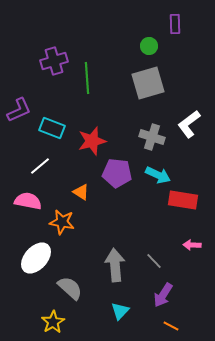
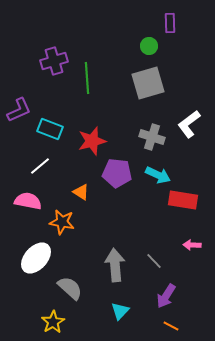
purple rectangle: moved 5 px left, 1 px up
cyan rectangle: moved 2 px left, 1 px down
purple arrow: moved 3 px right, 1 px down
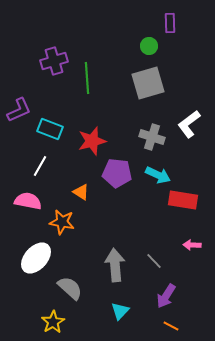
white line: rotated 20 degrees counterclockwise
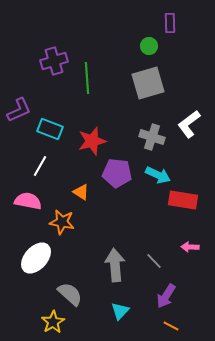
pink arrow: moved 2 px left, 2 px down
gray semicircle: moved 6 px down
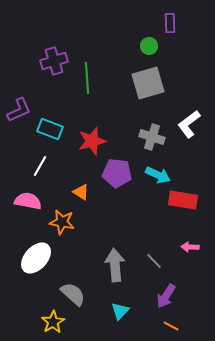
gray semicircle: moved 3 px right
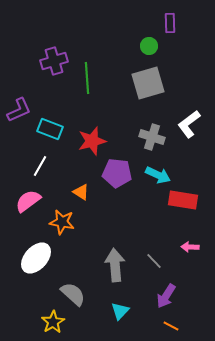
pink semicircle: rotated 48 degrees counterclockwise
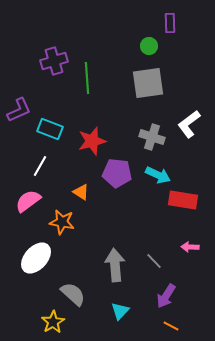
gray square: rotated 8 degrees clockwise
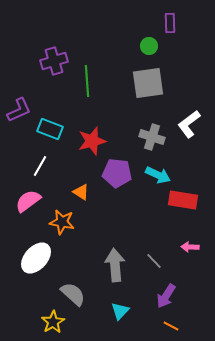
green line: moved 3 px down
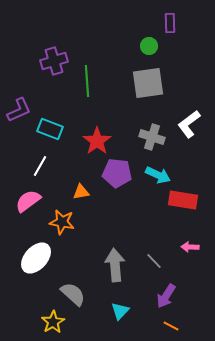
red star: moved 5 px right; rotated 20 degrees counterclockwise
orange triangle: rotated 42 degrees counterclockwise
